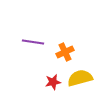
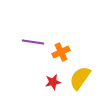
orange cross: moved 4 px left
yellow semicircle: rotated 40 degrees counterclockwise
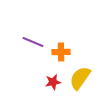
purple line: rotated 15 degrees clockwise
orange cross: rotated 24 degrees clockwise
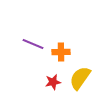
purple line: moved 2 px down
